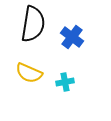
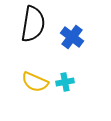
yellow semicircle: moved 6 px right, 9 px down
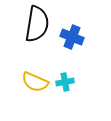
black semicircle: moved 4 px right
blue cross: rotated 15 degrees counterclockwise
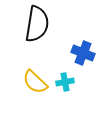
blue cross: moved 11 px right, 16 px down
yellow semicircle: rotated 20 degrees clockwise
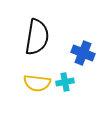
black semicircle: moved 13 px down
yellow semicircle: moved 2 px right, 1 px down; rotated 36 degrees counterclockwise
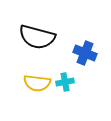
black semicircle: rotated 96 degrees clockwise
blue cross: moved 2 px right
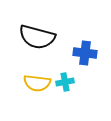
blue cross: rotated 15 degrees counterclockwise
